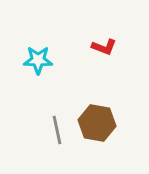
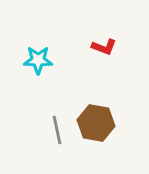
brown hexagon: moved 1 px left
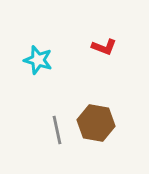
cyan star: rotated 16 degrees clockwise
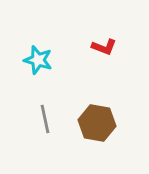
brown hexagon: moved 1 px right
gray line: moved 12 px left, 11 px up
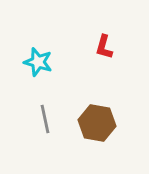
red L-shape: rotated 85 degrees clockwise
cyan star: moved 2 px down
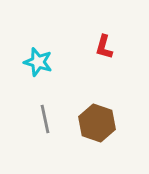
brown hexagon: rotated 9 degrees clockwise
